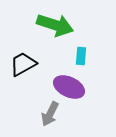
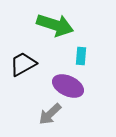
purple ellipse: moved 1 px left, 1 px up
gray arrow: rotated 20 degrees clockwise
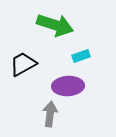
cyan rectangle: rotated 66 degrees clockwise
purple ellipse: rotated 28 degrees counterclockwise
gray arrow: rotated 140 degrees clockwise
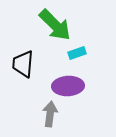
green arrow: rotated 27 degrees clockwise
cyan rectangle: moved 4 px left, 3 px up
black trapezoid: rotated 56 degrees counterclockwise
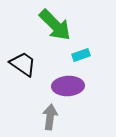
cyan rectangle: moved 4 px right, 2 px down
black trapezoid: rotated 120 degrees clockwise
gray arrow: moved 3 px down
